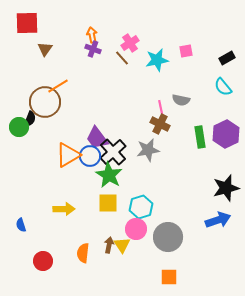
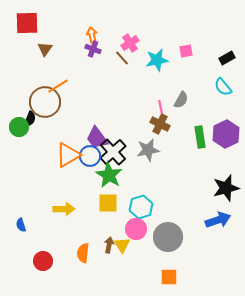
gray semicircle: rotated 72 degrees counterclockwise
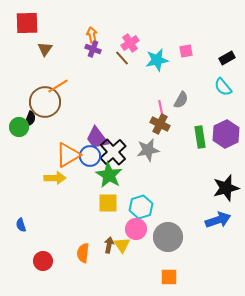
yellow arrow: moved 9 px left, 31 px up
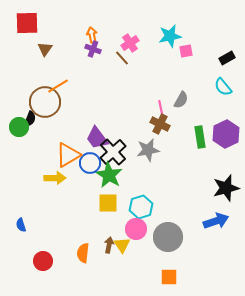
cyan star: moved 13 px right, 24 px up
blue circle: moved 7 px down
blue arrow: moved 2 px left, 1 px down
